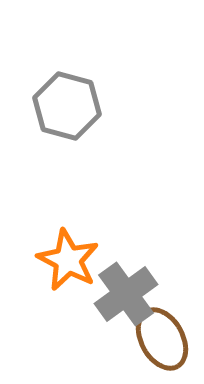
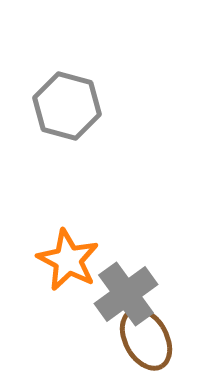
brown ellipse: moved 16 px left
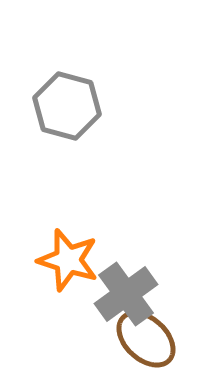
orange star: rotated 10 degrees counterclockwise
brown ellipse: rotated 18 degrees counterclockwise
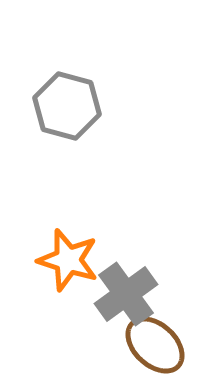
brown ellipse: moved 9 px right, 6 px down
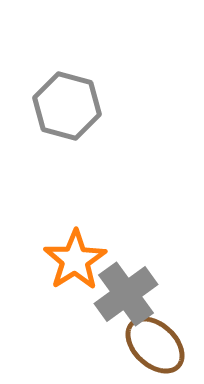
orange star: moved 7 px right; rotated 22 degrees clockwise
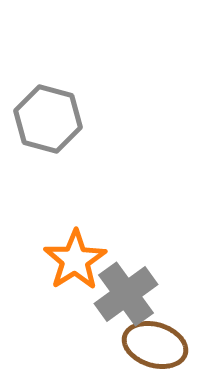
gray hexagon: moved 19 px left, 13 px down
brown ellipse: rotated 26 degrees counterclockwise
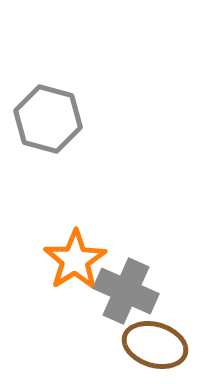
gray cross: moved 3 px up; rotated 30 degrees counterclockwise
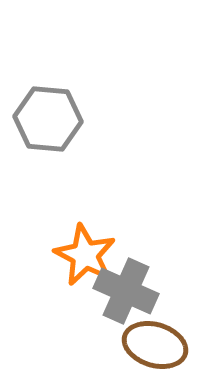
gray hexagon: rotated 10 degrees counterclockwise
orange star: moved 10 px right, 5 px up; rotated 12 degrees counterclockwise
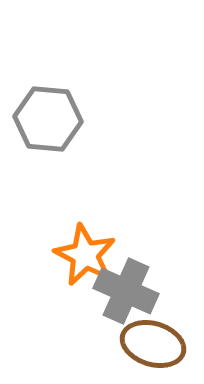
brown ellipse: moved 2 px left, 1 px up
